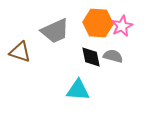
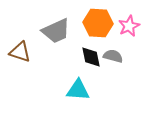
pink star: moved 7 px right
gray trapezoid: moved 1 px right
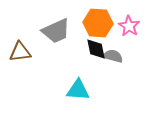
pink star: rotated 15 degrees counterclockwise
brown triangle: rotated 25 degrees counterclockwise
black diamond: moved 5 px right, 8 px up
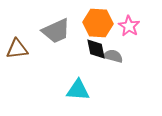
brown triangle: moved 3 px left, 3 px up
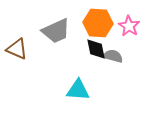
brown triangle: rotated 30 degrees clockwise
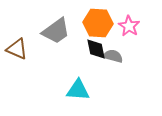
gray trapezoid: rotated 12 degrees counterclockwise
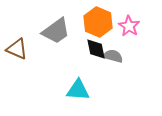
orange hexagon: moved 1 px up; rotated 20 degrees clockwise
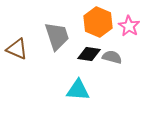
gray trapezoid: moved 1 px right, 5 px down; rotated 72 degrees counterclockwise
black diamond: moved 7 px left, 5 px down; rotated 70 degrees counterclockwise
gray semicircle: moved 1 px left, 1 px down
